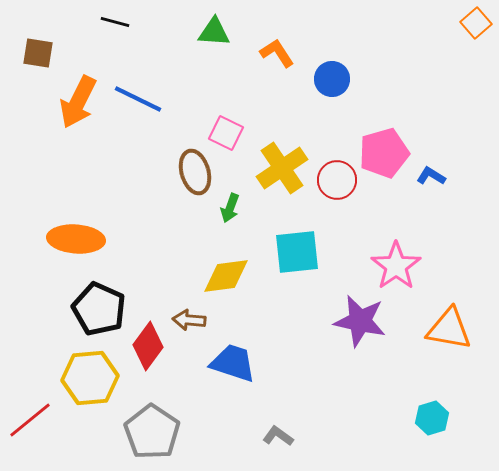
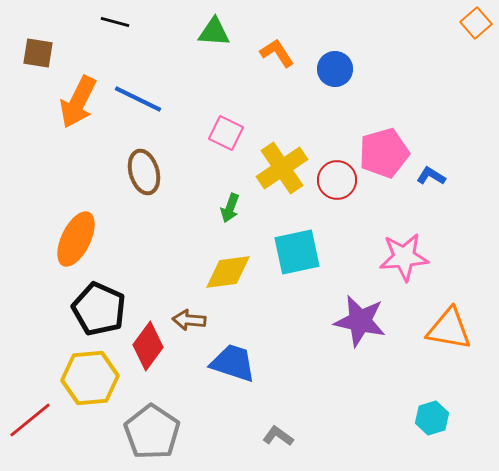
blue circle: moved 3 px right, 10 px up
brown ellipse: moved 51 px left
orange ellipse: rotated 68 degrees counterclockwise
cyan square: rotated 6 degrees counterclockwise
pink star: moved 8 px right, 9 px up; rotated 30 degrees clockwise
yellow diamond: moved 2 px right, 4 px up
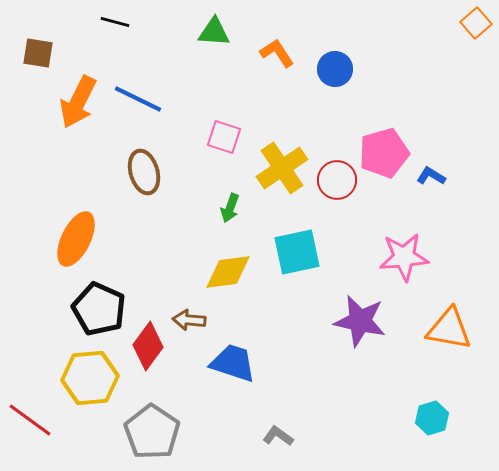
pink square: moved 2 px left, 4 px down; rotated 8 degrees counterclockwise
red line: rotated 75 degrees clockwise
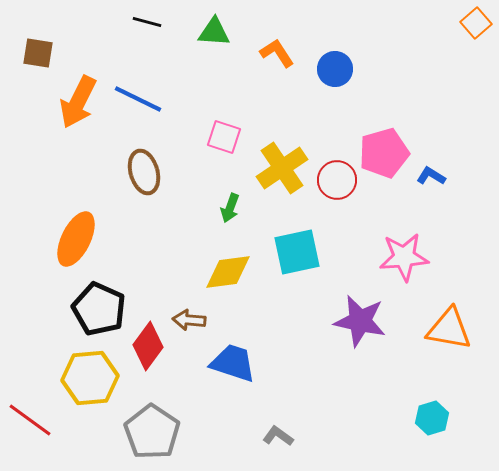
black line: moved 32 px right
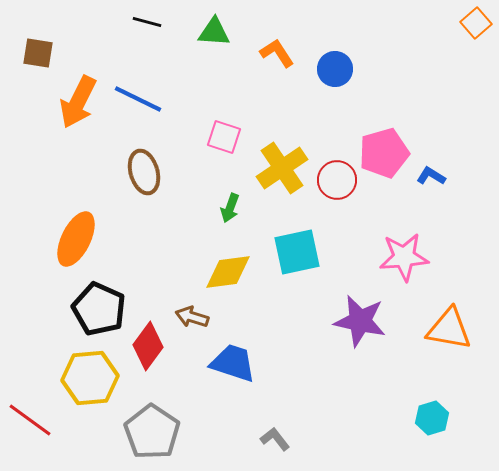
brown arrow: moved 3 px right, 3 px up; rotated 12 degrees clockwise
gray L-shape: moved 3 px left, 3 px down; rotated 16 degrees clockwise
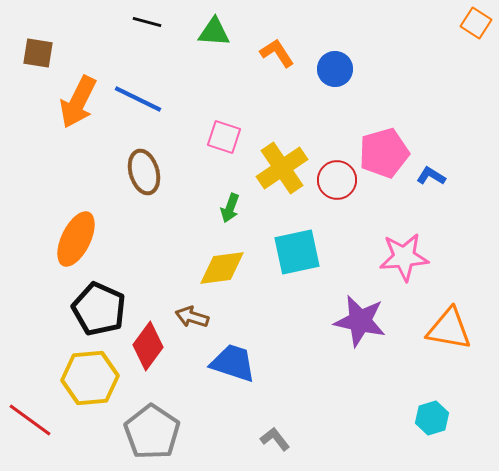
orange square: rotated 16 degrees counterclockwise
yellow diamond: moved 6 px left, 4 px up
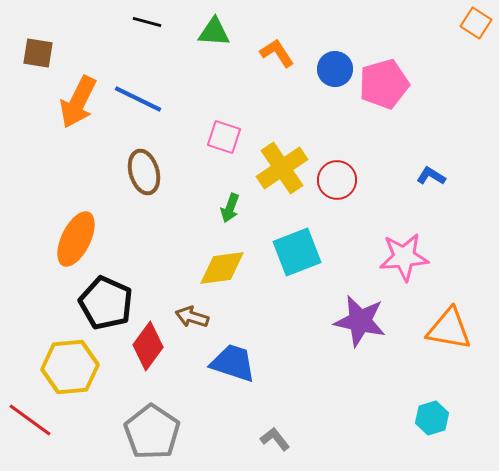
pink pentagon: moved 69 px up
cyan square: rotated 9 degrees counterclockwise
black pentagon: moved 7 px right, 6 px up
yellow hexagon: moved 20 px left, 11 px up
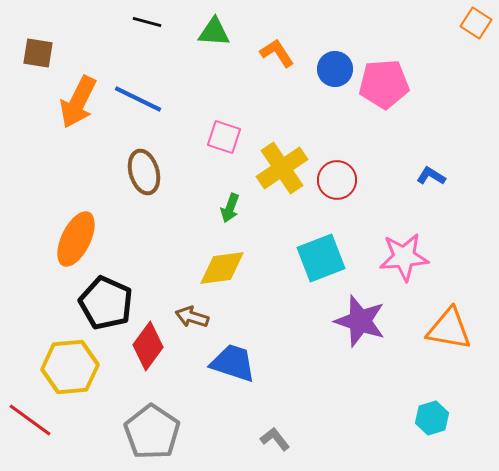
pink pentagon: rotated 12 degrees clockwise
cyan square: moved 24 px right, 6 px down
purple star: rotated 6 degrees clockwise
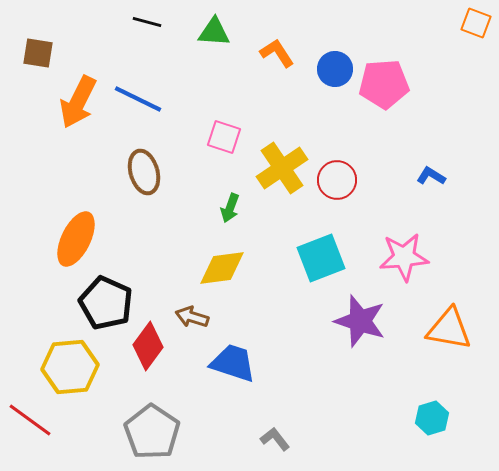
orange square: rotated 12 degrees counterclockwise
